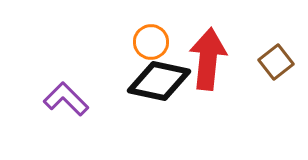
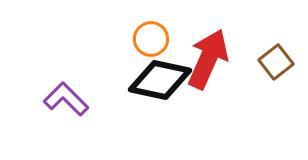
orange circle: moved 3 px up
red arrow: rotated 18 degrees clockwise
black diamond: moved 1 px right, 1 px up
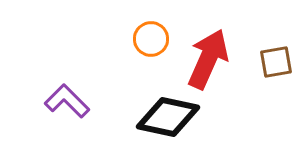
brown square: rotated 28 degrees clockwise
black diamond: moved 8 px right, 37 px down
purple L-shape: moved 1 px right, 2 px down
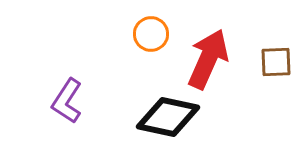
orange circle: moved 5 px up
brown square: rotated 8 degrees clockwise
purple L-shape: rotated 102 degrees counterclockwise
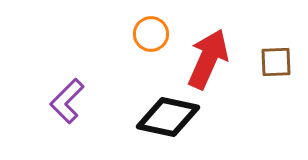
purple L-shape: rotated 12 degrees clockwise
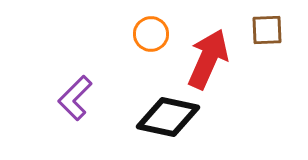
brown square: moved 9 px left, 32 px up
purple L-shape: moved 8 px right, 3 px up
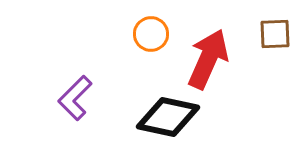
brown square: moved 8 px right, 4 px down
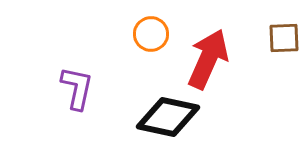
brown square: moved 9 px right, 4 px down
purple L-shape: moved 2 px right, 10 px up; rotated 147 degrees clockwise
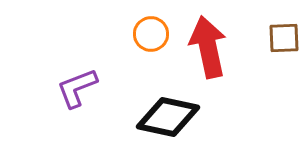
red arrow: moved 12 px up; rotated 36 degrees counterclockwise
purple L-shape: rotated 123 degrees counterclockwise
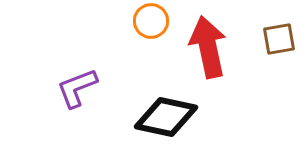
orange circle: moved 13 px up
brown square: moved 5 px left, 1 px down; rotated 8 degrees counterclockwise
black diamond: moved 2 px left
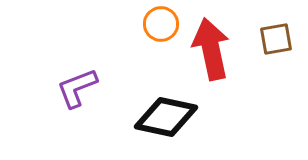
orange circle: moved 10 px right, 3 px down
brown square: moved 3 px left
red arrow: moved 3 px right, 2 px down
